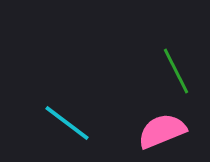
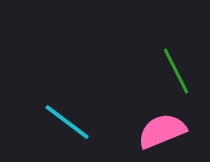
cyan line: moved 1 px up
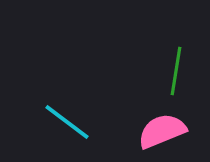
green line: rotated 36 degrees clockwise
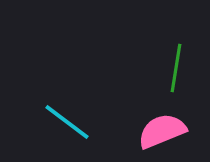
green line: moved 3 px up
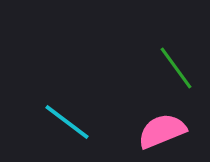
green line: rotated 45 degrees counterclockwise
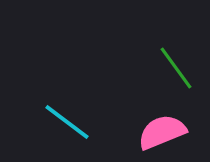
pink semicircle: moved 1 px down
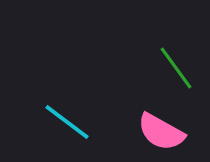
pink semicircle: moved 1 px left; rotated 129 degrees counterclockwise
